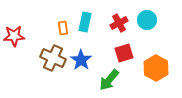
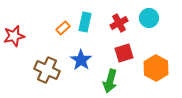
cyan circle: moved 2 px right, 2 px up
orange rectangle: rotated 56 degrees clockwise
red star: rotated 10 degrees counterclockwise
brown cross: moved 6 px left, 12 px down
green arrow: moved 1 px right, 1 px down; rotated 25 degrees counterclockwise
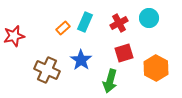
cyan rectangle: rotated 12 degrees clockwise
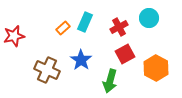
red cross: moved 4 px down
red square: moved 1 px right, 1 px down; rotated 12 degrees counterclockwise
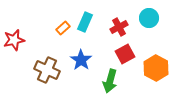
red star: moved 4 px down
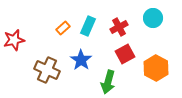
cyan circle: moved 4 px right
cyan rectangle: moved 3 px right, 4 px down
green arrow: moved 2 px left, 1 px down
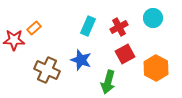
orange rectangle: moved 29 px left
red star: rotated 15 degrees clockwise
blue star: rotated 15 degrees counterclockwise
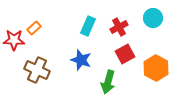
brown cross: moved 10 px left
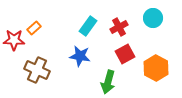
cyan rectangle: rotated 12 degrees clockwise
blue star: moved 1 px left, 4 px up; rotated 10 degrees counterclockwise
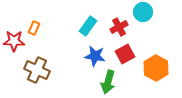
cyan circle: moved 10 px left, 6 px up
orange rectangle: rotated 24 degrees counterclockwise
red star: moved 1 px down
blue star: moved 15 px right
